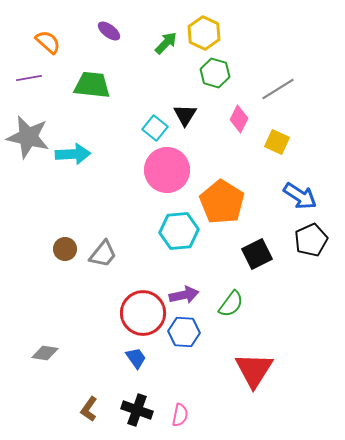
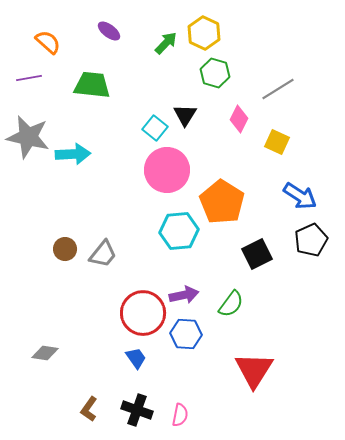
blue hexagon: moved 2 px right, 2 px down
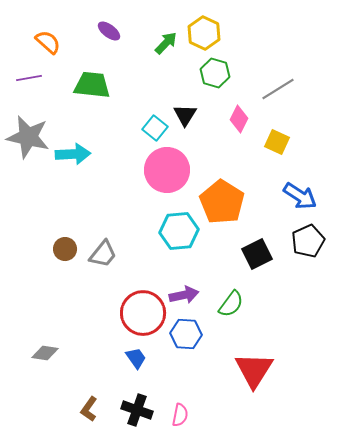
black pentagon: moved 3 px left, 1 px down
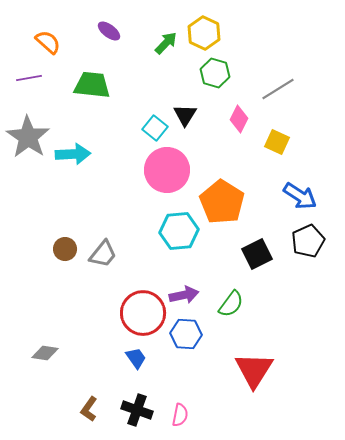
gray star: rotated 21 degrees clockwise
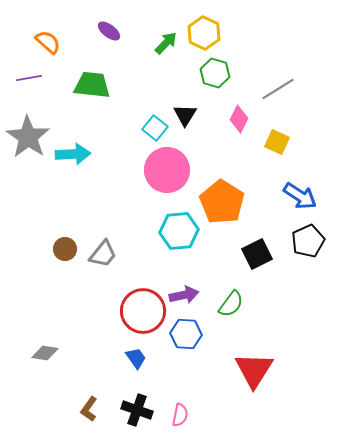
red circle: moved 2 px up
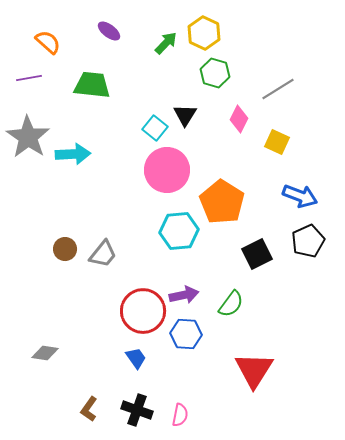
blue arrow: rotated 12 degrees counterclockwise
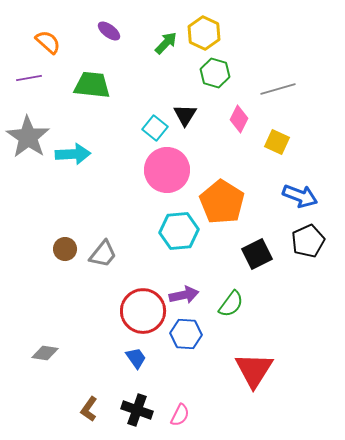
gray line: rotated 16 degrees clockwise
pink semicircle: rotated 15 degrees clockwise
